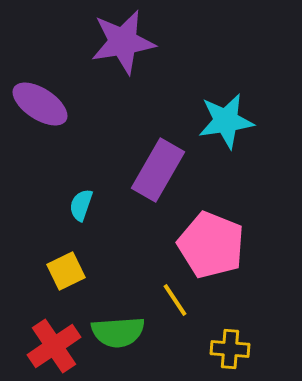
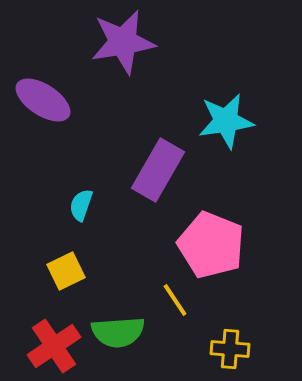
purple ellipse: moved 3 px right, 4 px up
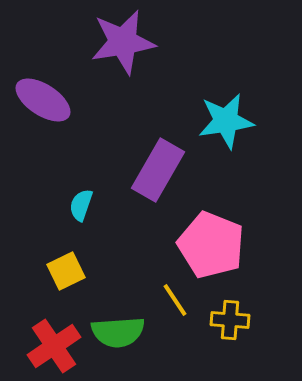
yellow cross: moved 29 px up
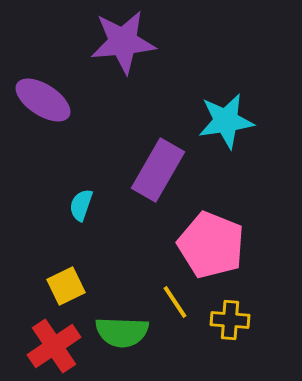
purple star: rotated 4 degrees clockwise
yellow square: moved 15 px down
yellow line: moved 2 px down
green semicircle: moved 4 px right; rotated 6 degrees clockwise
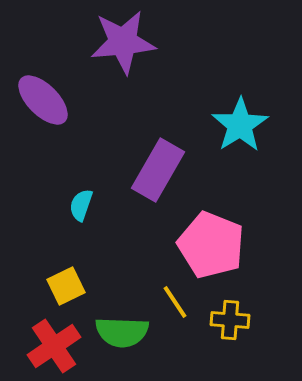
purple ellipse: rotated 12 degrees clockwise
cyan star: moved 14 px right, 4 px down; rotated 24 degrees counterclockwise
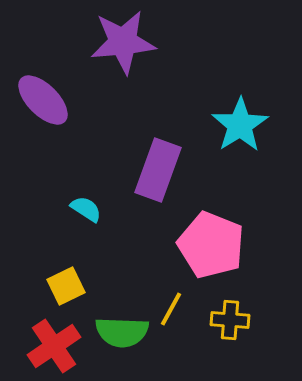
purple rectangle: rotated 10 degrees counterclockwise
cyan semicircle: moved 5 px right, 4 px down; rotated 104 degrees clockwise
yellow line: moved 4 px left, 7 px down; rotated 63 degrees clockwise
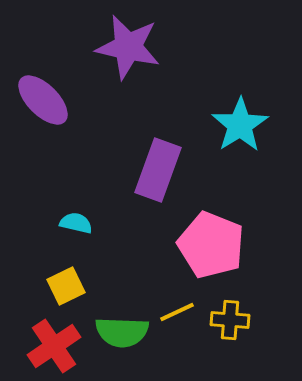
purple star: moved 5 px right, 5 px down; rotated 18 degrees clockwise
cyan semicircle: moved 10 px left, 14 px down; rotated 20 degrees counterclockwise
yellow line: moved 6 px right, 3 px down; rotated 36 degrees clockwise
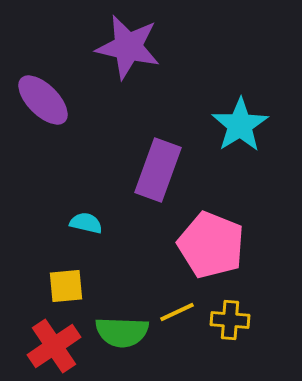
cyan semicircle: moved 10 px right
yellow square: rotated 21 degrees clockwise
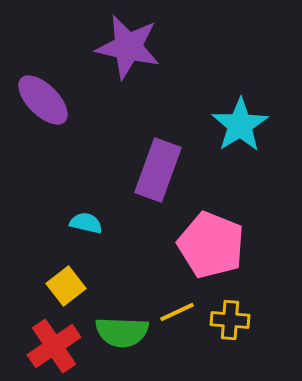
yellow square: rotated 33 degrees counterclockwise
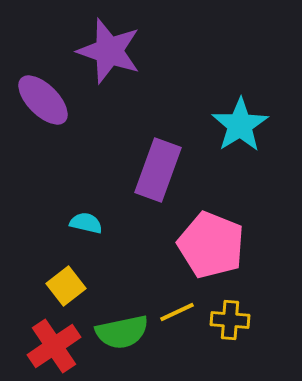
purple star: moved 19 px left, 4 px down; rotated 6 degrees clockwise
green semicircle: rotated 14 degrees counterclockwise
